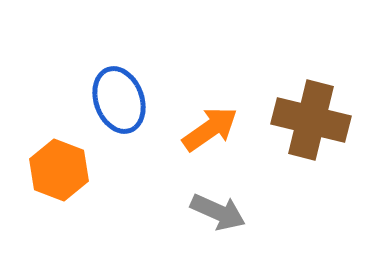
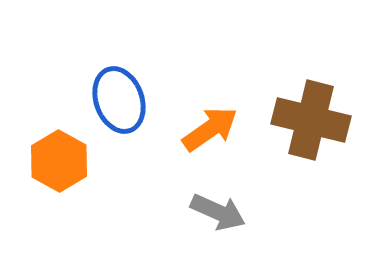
orange hexagon: moved 9 px up; rotated 8 degrees clockwise
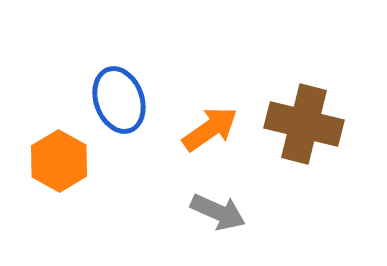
brown cross: moved 7 px left, 4 px down
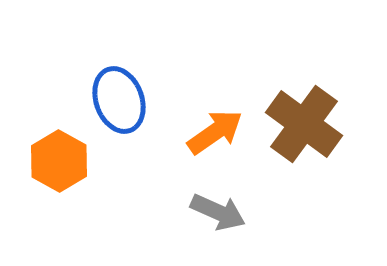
brown cross: rotated 22 degrees clockwise
orange arrow: moved 5 px right, 3 px down
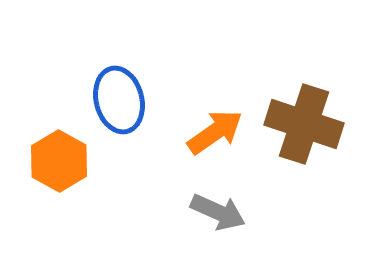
blue ellipse: rotated 6 degrees clockwise
brown cross: rotated 18 degrees counterclockwise
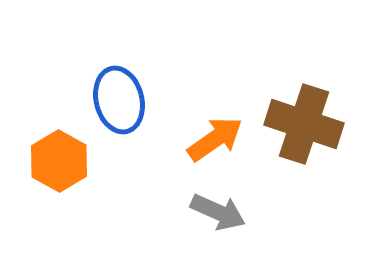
orange arrow: moved 7 px down
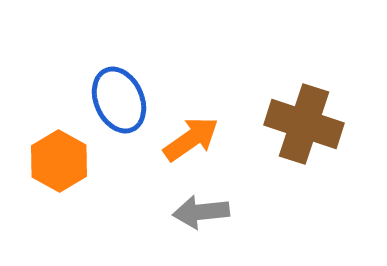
blue ellipse: rotated 10 degrees counterclockwise
orange arrow: moved 24 px left
gray arrow: moved 17 px left; rotated 150 degrees clockwise
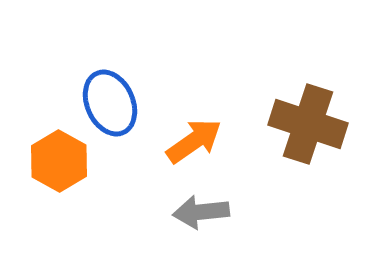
blue ellipse: moved 9 px left, 3 px down
brown cross: moved 4 px right
orange arrow: moved 3 px right, 2 px down
